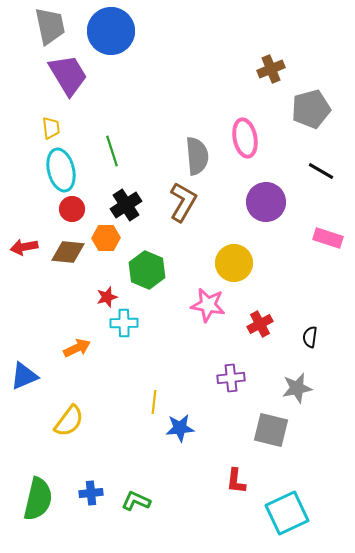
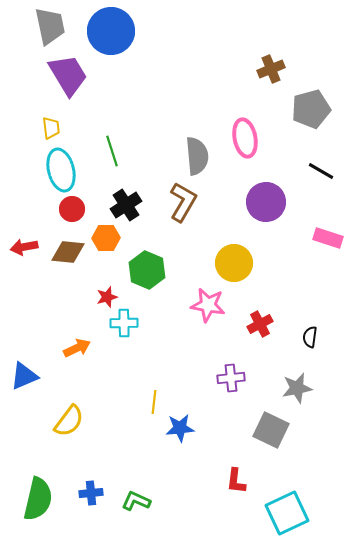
gray square: rotated 12 degrees clockwise
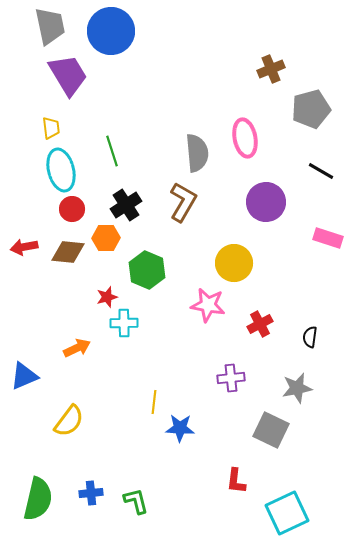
gray semicircle: moved 3 px up
blue star: rotated 8 degrees clockwise
green L-shape: rotated 52 degrees clockwise
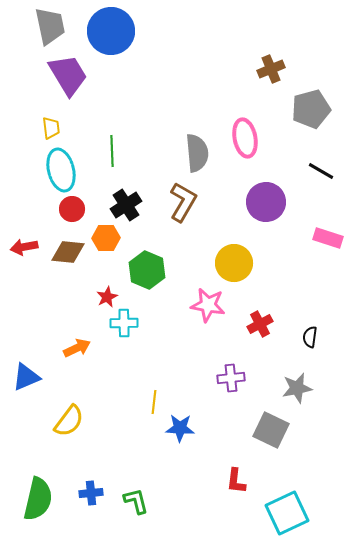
green line: rotated 16 degrees clockwise
red star: rotated 10 degrees counterclockwise
blue triangle: moved 2 px right, 1 px down
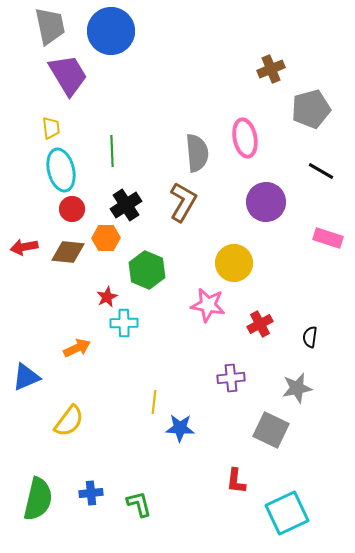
green L-shape: moved 3 px right, 3 px down
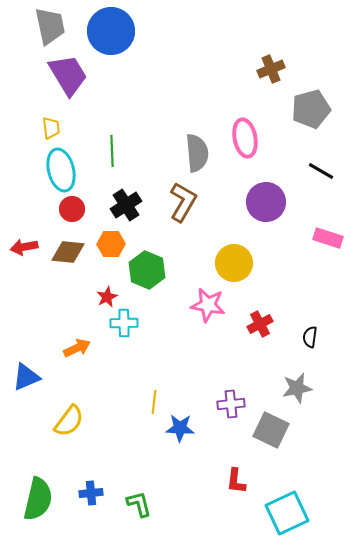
orange hexagon: moved 5 px right, 6 px down
purple cross: moved 26 px down
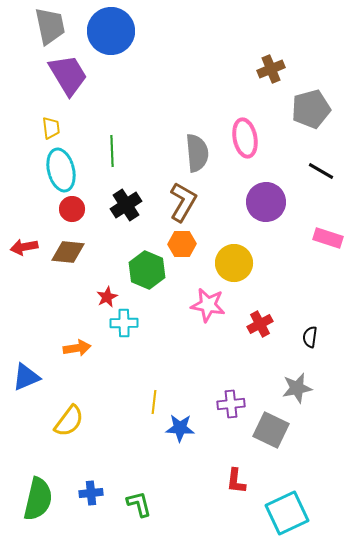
orange hexagon: moved 71 px right
orange arrow: rotated 16 degrees clockwise
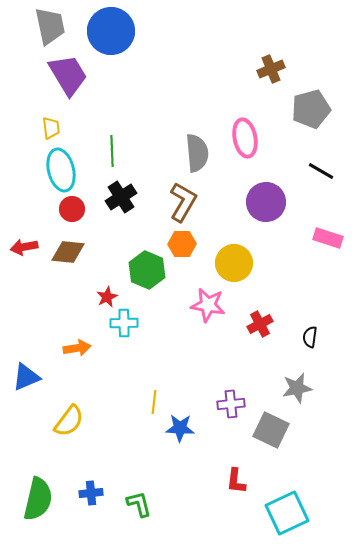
black cross: moved 5 px left, 8 px up
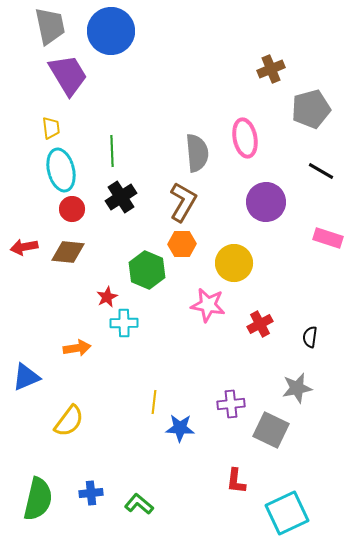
green L-shape: rotated 36 degrees counterclockwise
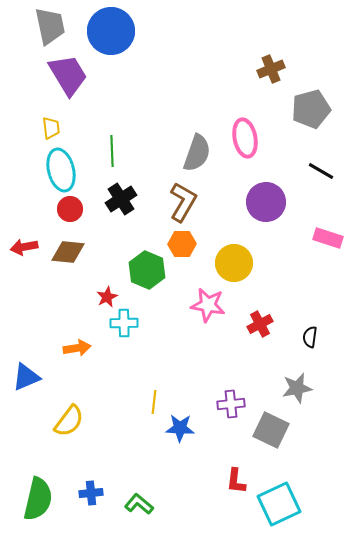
gray semicircle: rotated 24 degrees clockwise
black cross: moved 2 px down
red circle: moved 2 px left
cyan square: moved 8 px left, 9 px up
